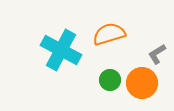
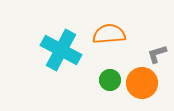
orange semicircle: rotated 12 degrees clockwise
gray L-shape: rotated 15 degrees clockwise
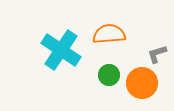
cyan cross: rotated 6 degrees clockwise
green circle: moved 1 px left, 5 px up
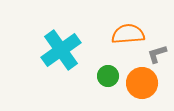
orange semicircle: moved 19 px right
cyan cross: rotated 21 degrees clockwise
green circle: moved 1 px left, 1 px down
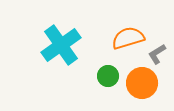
orange semicircle: moved 4 px down; rotated 12 degrees counterclockwise
cyan cross: moved 5 px up
gray L-shape: rotated 15 degrees counterclockwise
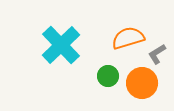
cyan cross: rotated 9 degrees counterclockwise
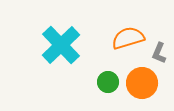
gray L-shape: moved 2 px right, 1 px up; rotated 35 degrees counterclockwise
green circle: moved 6 px down
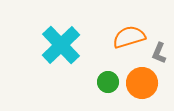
orange semicircle: moved 1 px right, 1 px up
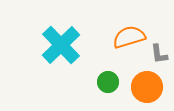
gray L-shape: moved 1 px down; rotated 30 degrees counterclockwise
orange circle: moved 5 px right, 4 px down
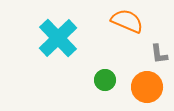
orange semicircle: moved 2 px left, 16 px up; rotated 40 degrees clockwise
cyan cross: moved 3 px left, 7 px up
green circle: moved 3 px left, 2 px up
